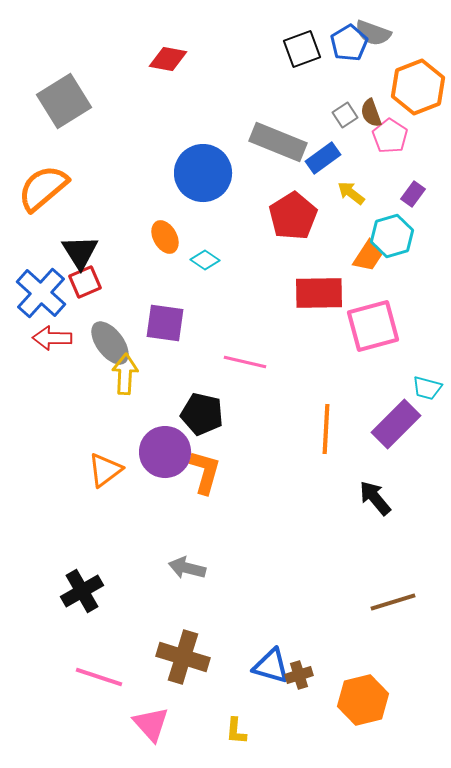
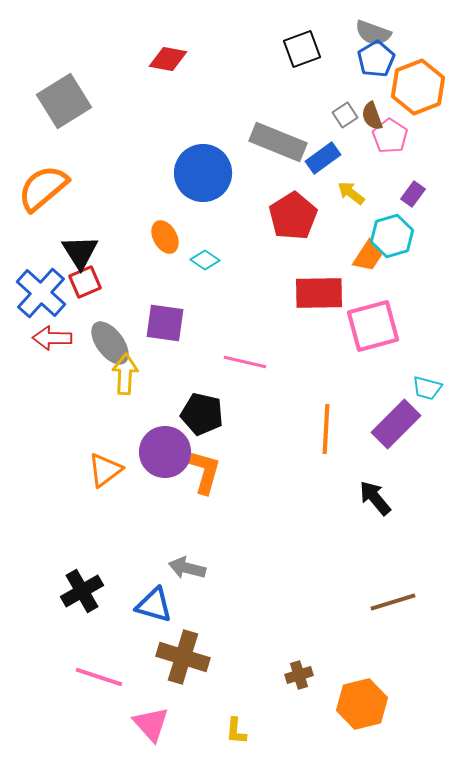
blue pentagon at (349, 43): moved 27 px right, 16 px down
brown semicircle at (371, 113): moved 1 px right, 3 px down
blue triangle at (271, 666): moved 117 px left, 61 px up
orange hexagon at (363, 700): moved 1 px left, 4 px down
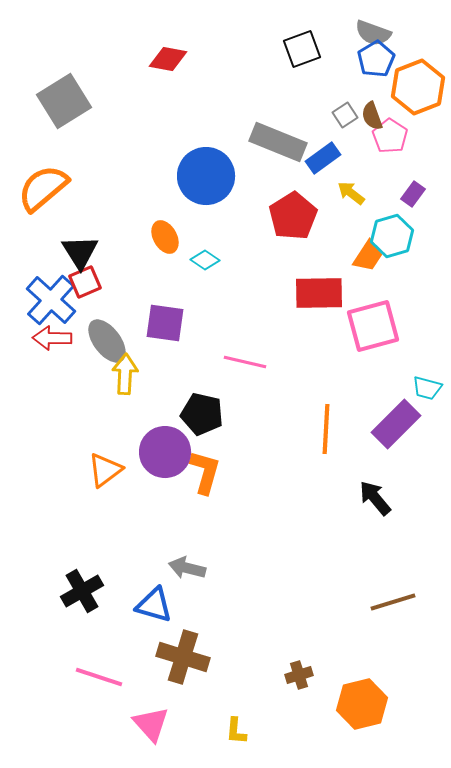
blue circle at (203, 173): moved 3 px right, 3 px down
blue cross at (41, 293): moved 10 px right, 7 px down
gray ellipse at (110, 343): moved 3 px left, 2 px up
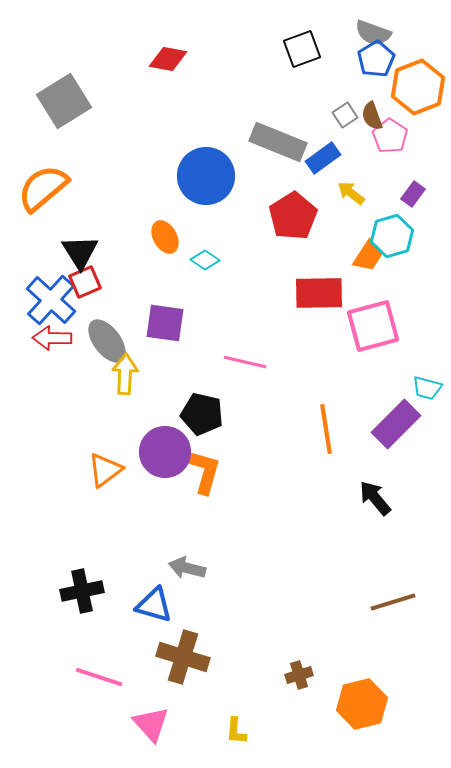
orange line at (326, 429): rotated 12 degrees counterclockwise
black cross at (82, 591): rotated 18 degrees clockwise
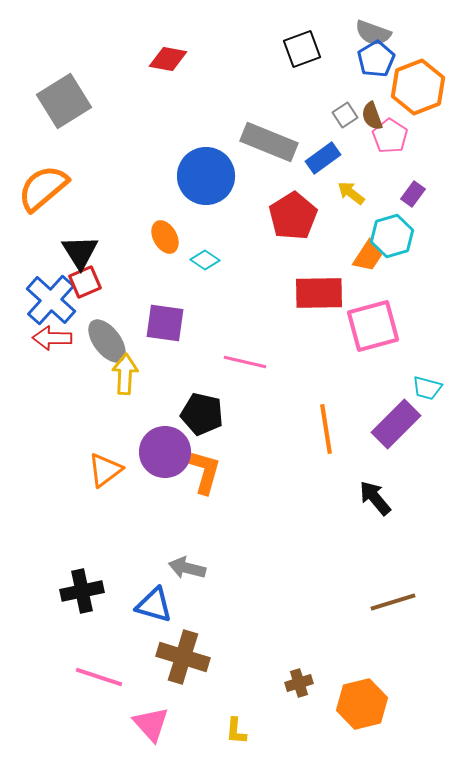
gray rectangle at (278, 142): moved 9 px left
brown cross at (299, 675): moved 8 px down
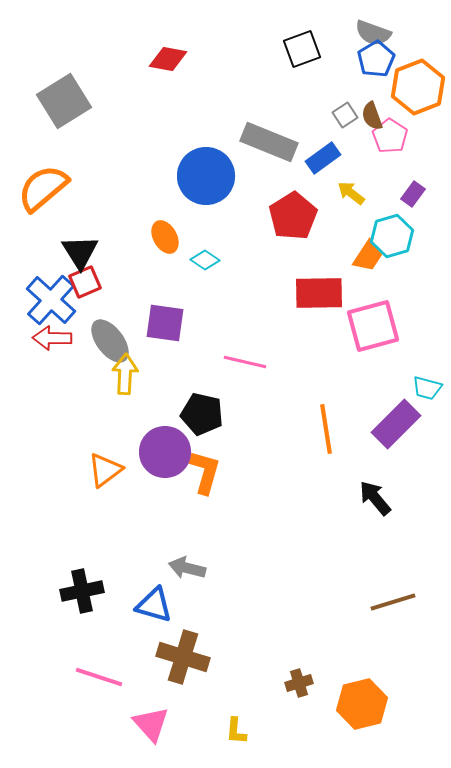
gray ellipse at (107, 341): moved 3 px right
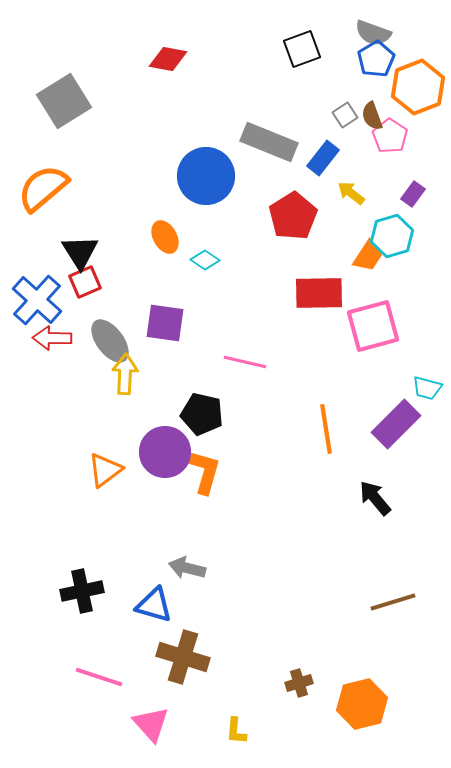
blue rectangle at (323, 158): rotated 16 degrees counterclockwise
blue cross at (51, 300): moved 14 px left
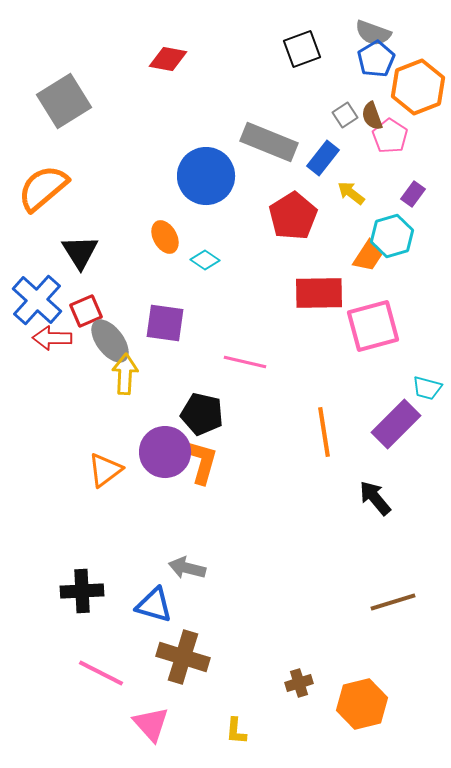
red square at (85, 282): moved 1 px right, 29 px down
orange line at (326, 429): moved 2 px left, 3 px down
orange L-shape at (205, 472): moved 3 px left, 10 px up
black cross at (82, 591): rotated 9 degrees clockwise
pink line at (99, 677): moved 2 px right, 4 px up; rotated 9 degrees clockwise
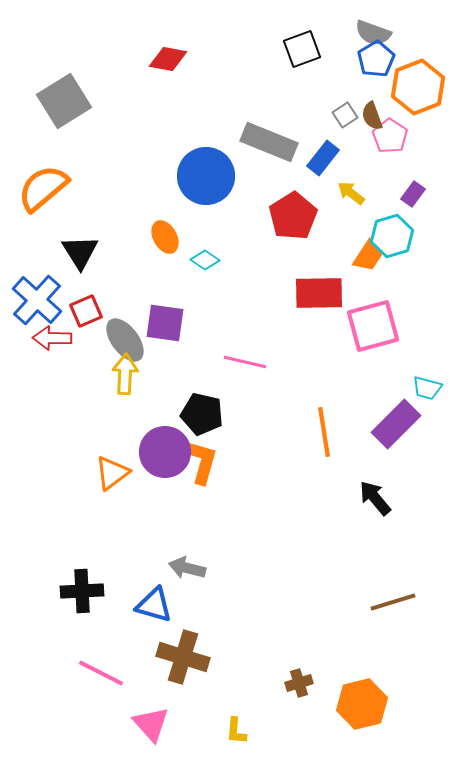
gray ellipse at (110, 341): moved 15 px right, 1 px up
orange triangle at (105, 470): moved 7 px right, 3 px down
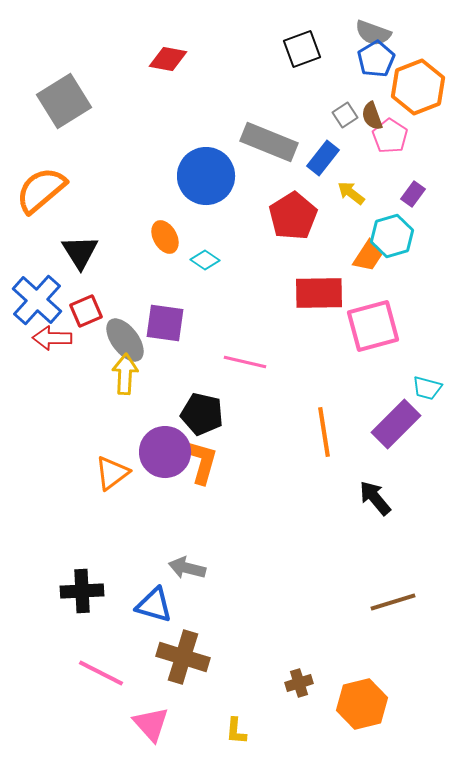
orange semicircle at (43, 188): moved 2 px left, 2 px down
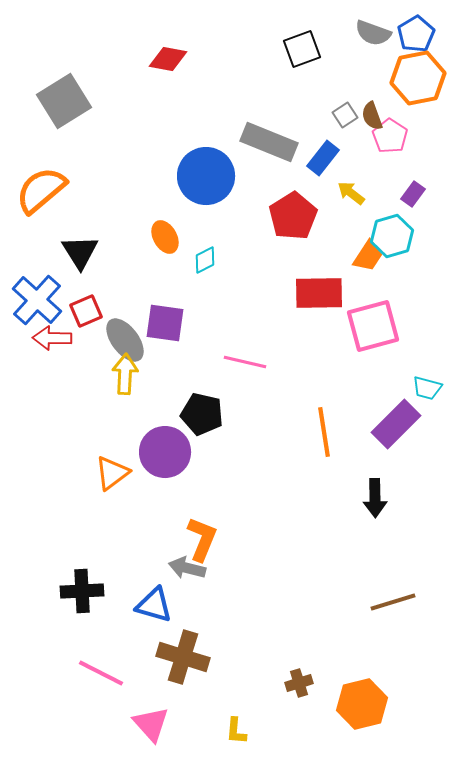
blue pentagon at (376, 59): moved 40 px right, 25 px up
orange hexagon at (418, 87): moved 9 px up; rotated 10 degrees clockwise
cyan diamond at (205, 260): rotated 60 degrees counterclockwise
orange L-shape at (202, 462): moved 77 px down; rotated 6 degrees clockwise
black arrow at (375, 498): rotated 141 degrees counterclockwise
